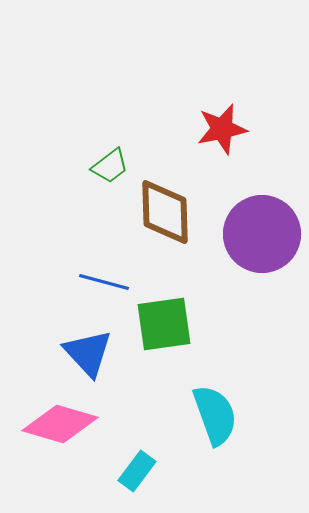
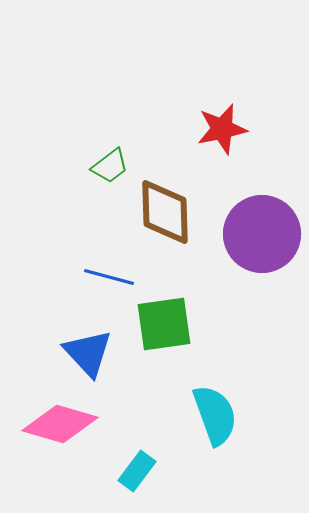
blue line: moved 5 px right, 5 px up
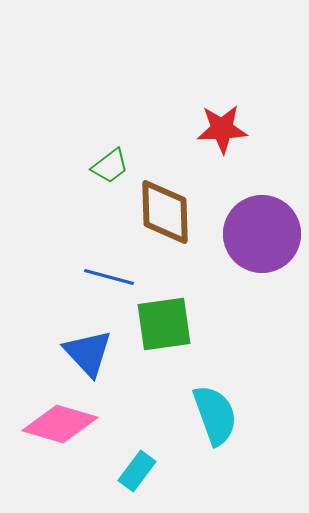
red star: rotated 9 degrees clockwise
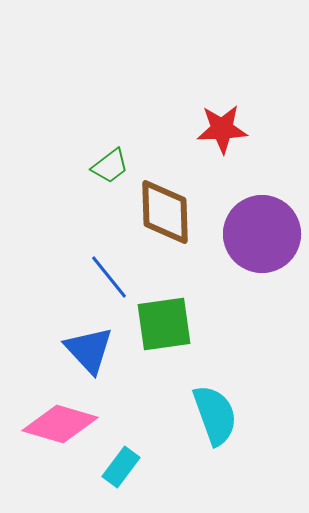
blue line: rotated 36 degrees clockwise
blue triangle: moved 1 px right, 3 px up
cyan rectangle: moved 16 px left, 4 px up
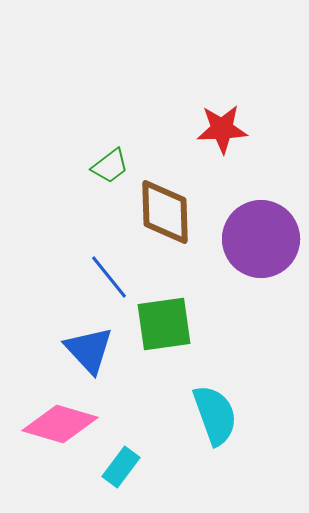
purple circle: moved 1 px left, 5 px down
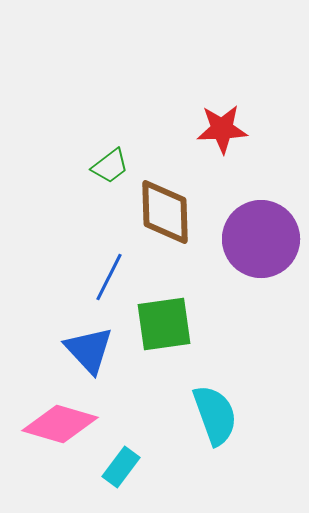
blue line: rotated 66 degrees clockwise
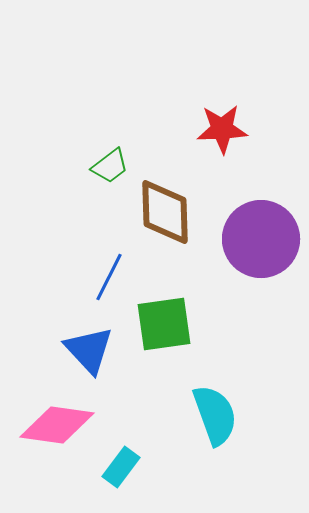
pink diamond: moved 3 px left, 1 px down; rotated 8 degrees counterclockwise
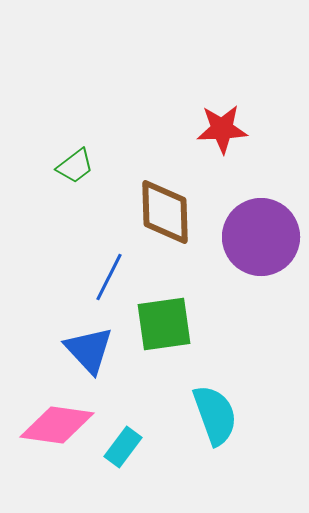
green trapezoid: moved 35 px left
purple circle: moved 2 px up
cyan rectangle: moved 2 px right, 20 px up
